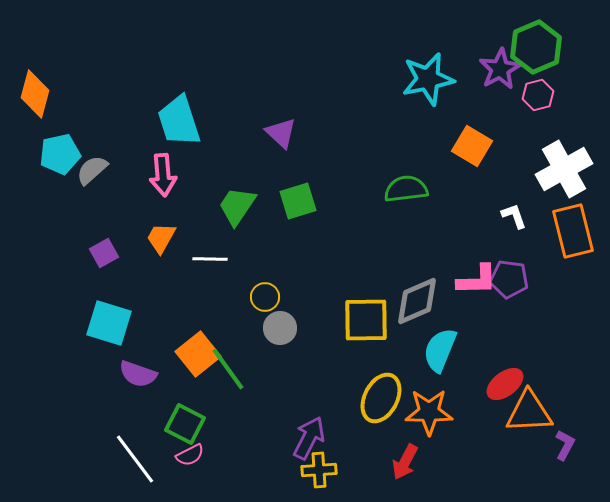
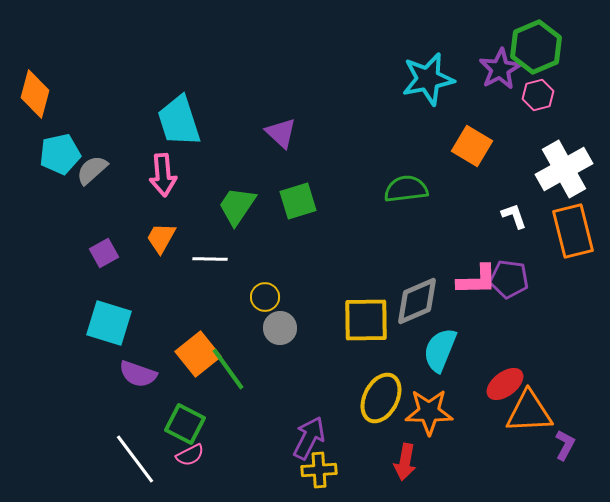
red arrow at (405, 462): rotated 18 degrees counterclockwise
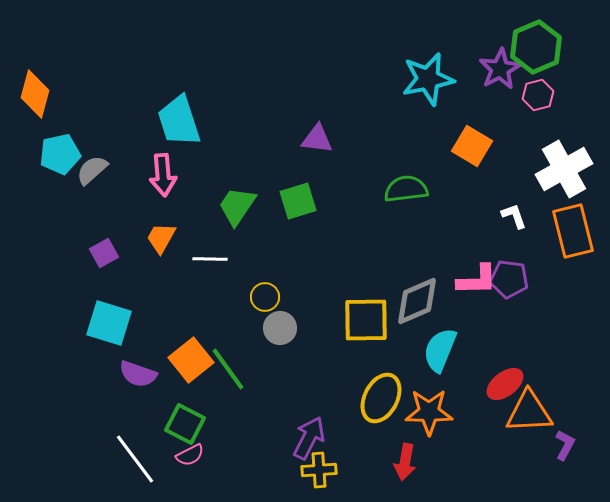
purple triangle at (281, 133): moved 36 px right, 6 px down; rotated 36 degrees counterclockwise
orange square at (198, 354): moved 7 px left, 6 px down
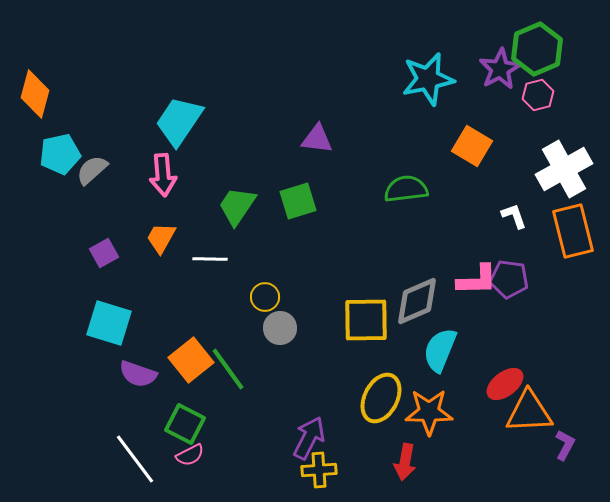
green hexagon at (536, 47): moved 1 px right, 2 px down
cyan trapezoid at (179, 121): rotated 52 degrees clockwise
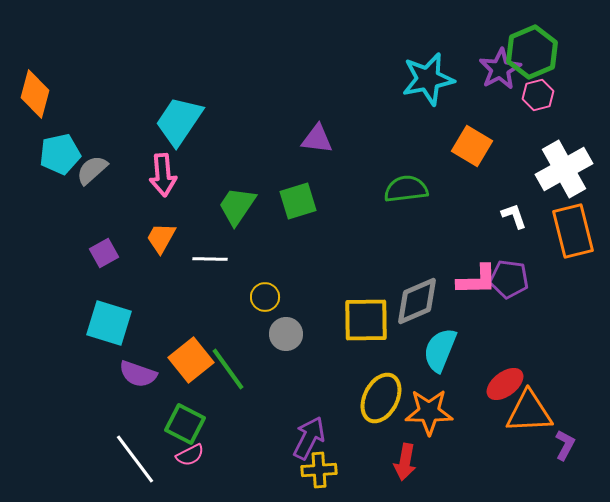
green hexagon at (537, 49): moved 5 px left, 3 px down
gray circle at (280, 328): moved 6 px right, 6 px down
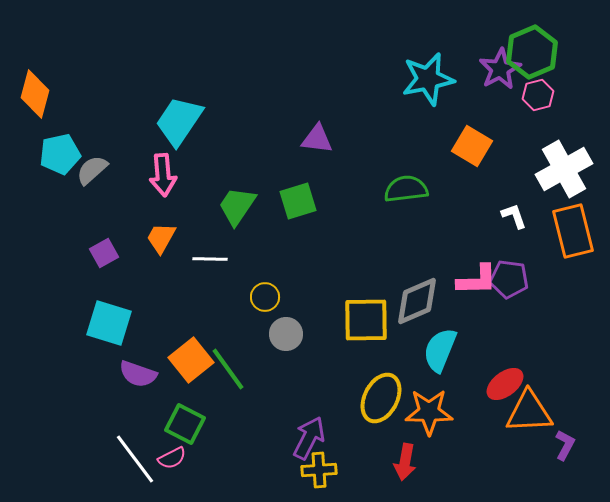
pink semicircle at (190, 455): moved 18 px left, 3 px down
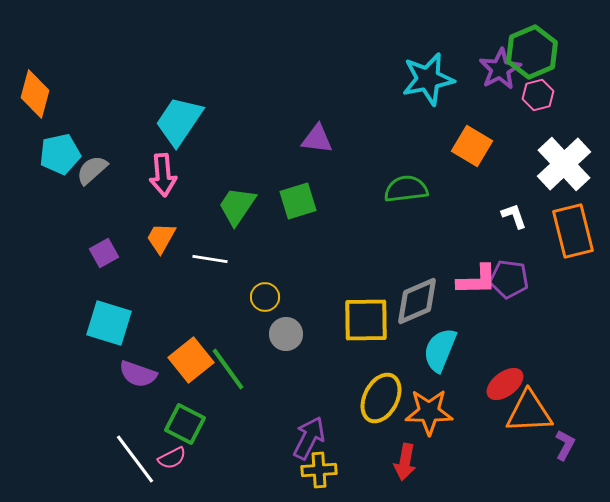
white cross at (564, 169): moved 5 px up; rotated 14 degrees counterclockwise
white line at (210, 259): rotated 8 degrees clockwise
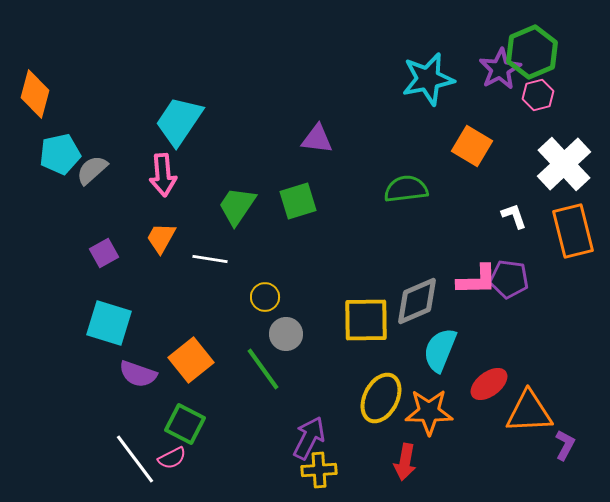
green line at (228, 369): moved 35 px right
red ellipse at (505, 384): moved 16 px left
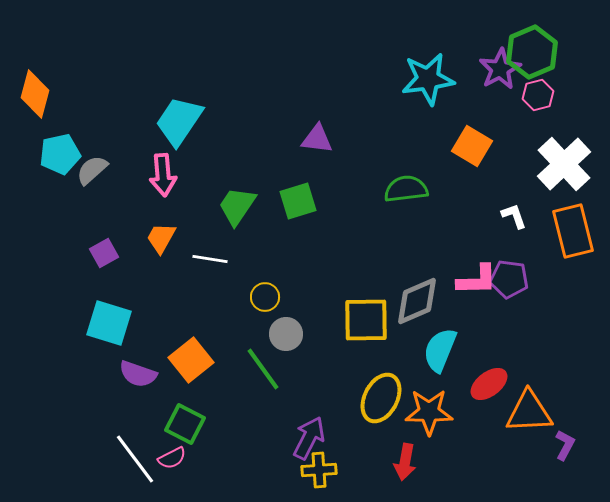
cyan star at (428, 79): rotated 4 degrees clockwise
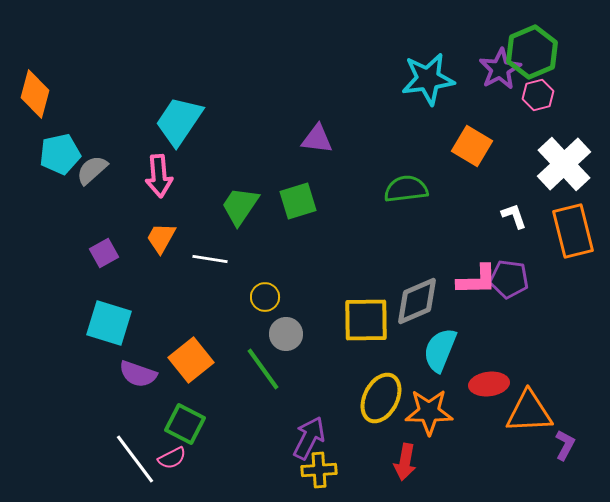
pink arrow at (163, 175): moved 4 px left, 1 px down
green trapezoid at (237, 206): moved 3 px right
red ellipse at (489, 384): rotated 30 degrees clockwise
